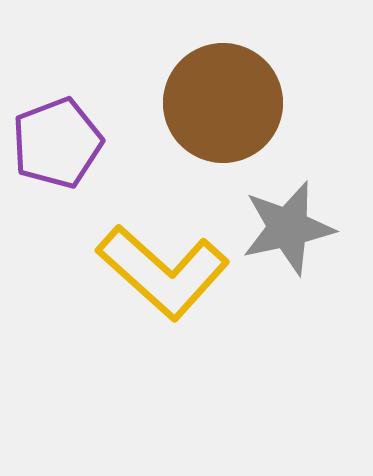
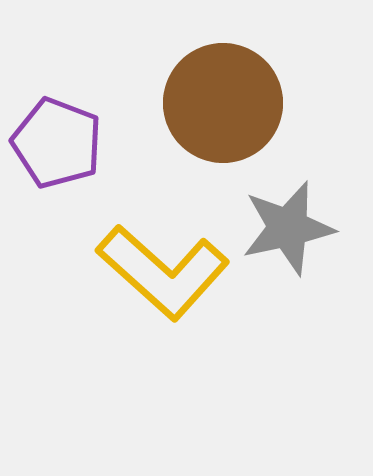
purple pentagon: rotated 30 degrees counterclockwise
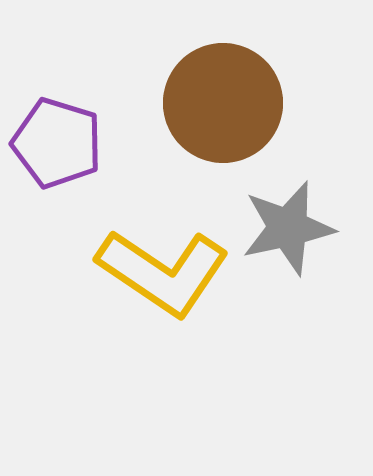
purple pentagon: rotated 4 degrees counterclockwise
yellow L-shape: rotated 8 degrees counterclockwise
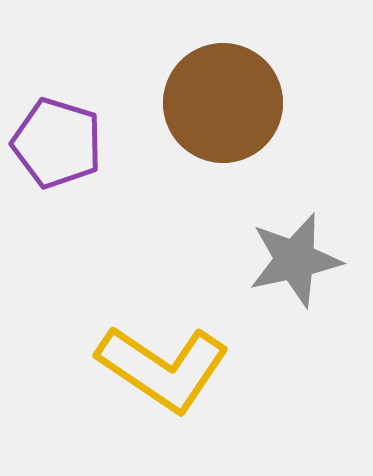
gray star: moved 7 px right, 32 px down
yellow L-shape: moved 96 px down
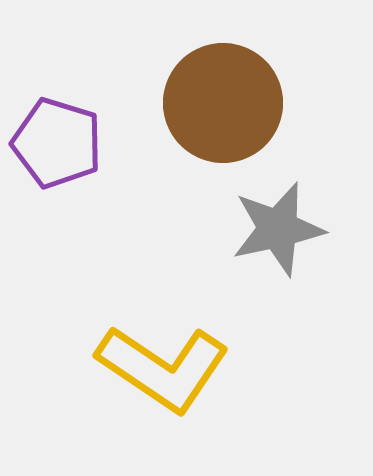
gray star: moved 17 px left, 31 px up
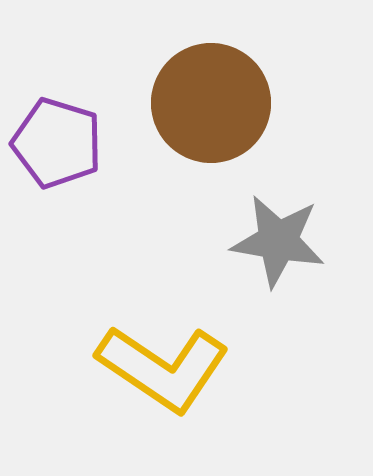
brown circle: moved 12 px left
gray star: moved 12 px down; rotated 22 degrees clockwise
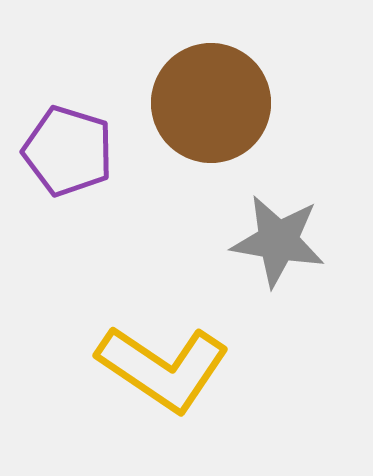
purple pentagon: moved 11 px right, 8 px down
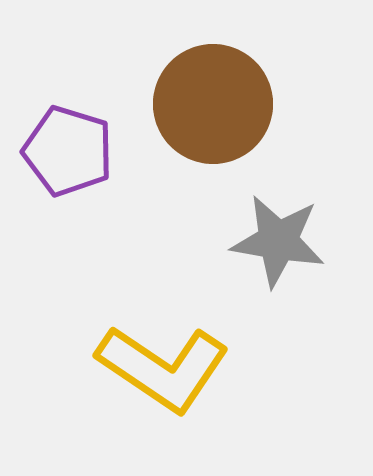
brown circle: moved 2 px right, 1 px down
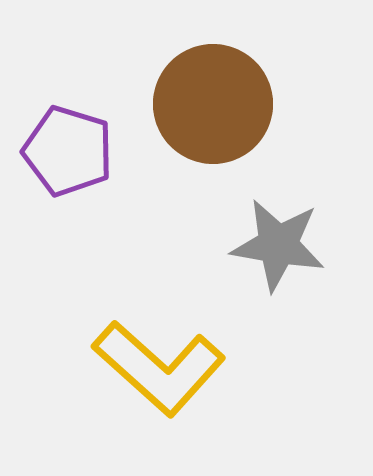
gray star: moved 4 px down
yellow L-shape: moved 4 px left; rotated 8 degrees clockwise
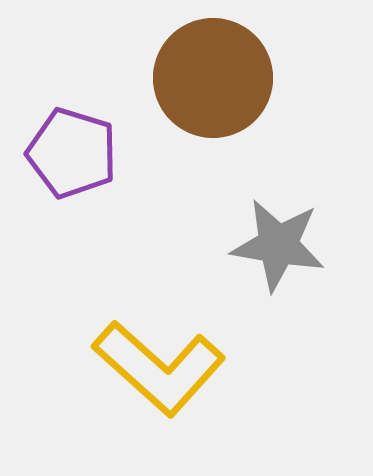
brown circle: moved 26 px up
purple pentagon: moved 4 px right, 2 px down
